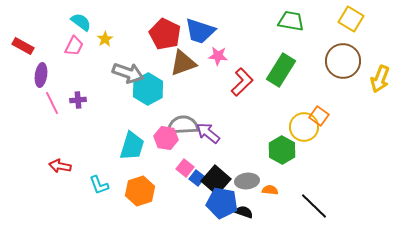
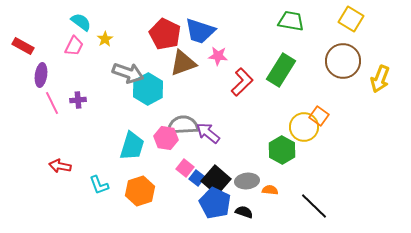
blue pentagon: moved 7 px left; rotated 16 degrees clockwise
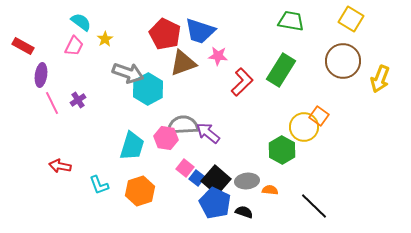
purple cross: rotated 28 degrees counterclockwise
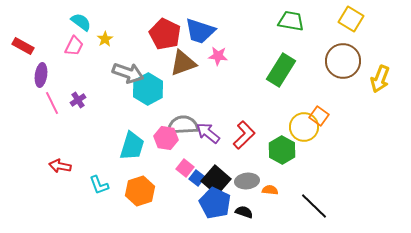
red L-shape: moved 2 px right, 53 px down
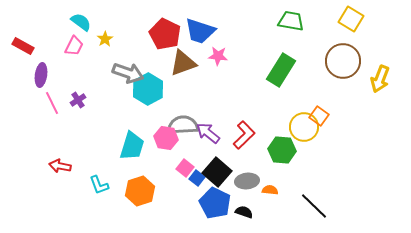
green hexagon: rotated 24 degrees counterclockwise
black square: moved 1 px right, 8 px up
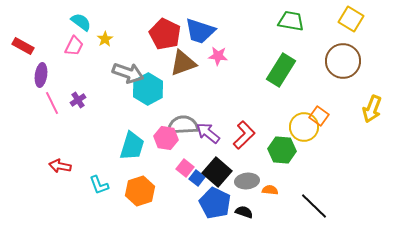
yellow arrow: moved 8 px left, 30 px down
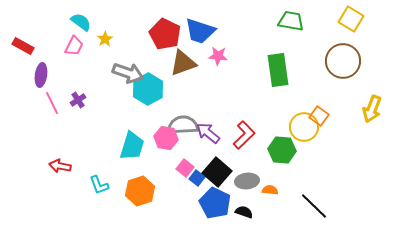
green rectangle: moved 3 px left; rotated 40 degrees counterclockwise
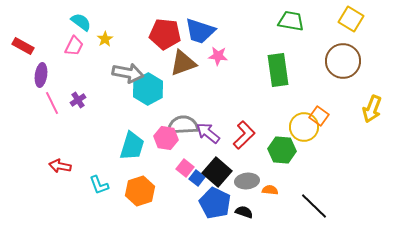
red pentagon: rotated 20 degrees counterclockwise
gray arrow: rotated 8 degrees counterclockwise
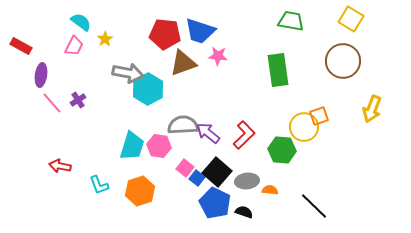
red rectangle: moved 2 px left
pink line: rotated 15 degrees counterclockwise
orange square: rotated 36 degrees clockwise
pink hexagon: moved 7 px left, 8 px down
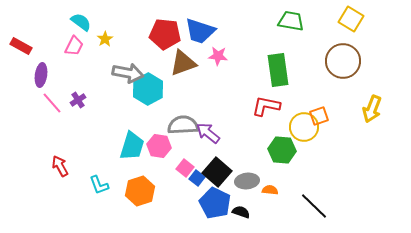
red L-shape: moved 22 px right, 29 px up; rotated 124 degrees counterclockwise
red arrow: rotated 50 degrees clockwise
black semicircle: moved 3 px left
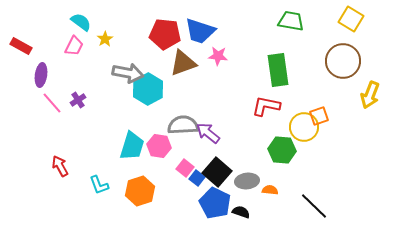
yellow arrow: moved 2 px left, 14 px up
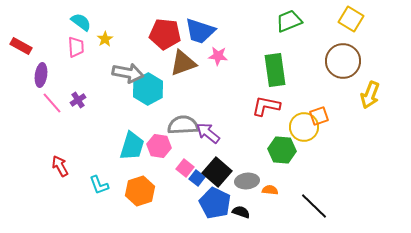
green trapezoid: moved 2 px left; rotated 32 degrees counterclockwise
pink trapezoid: moved 2 px right, 1 px down; rotated 30 degrees counterclockwise
green rectangle: moved 3 px left
